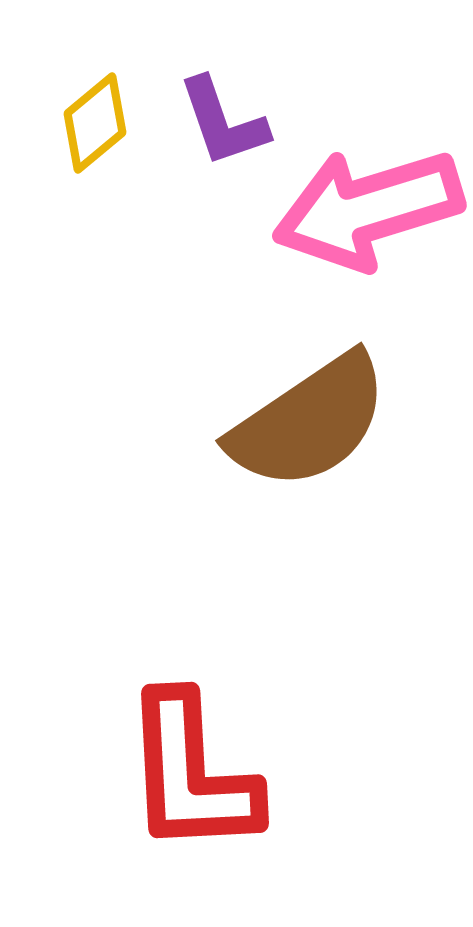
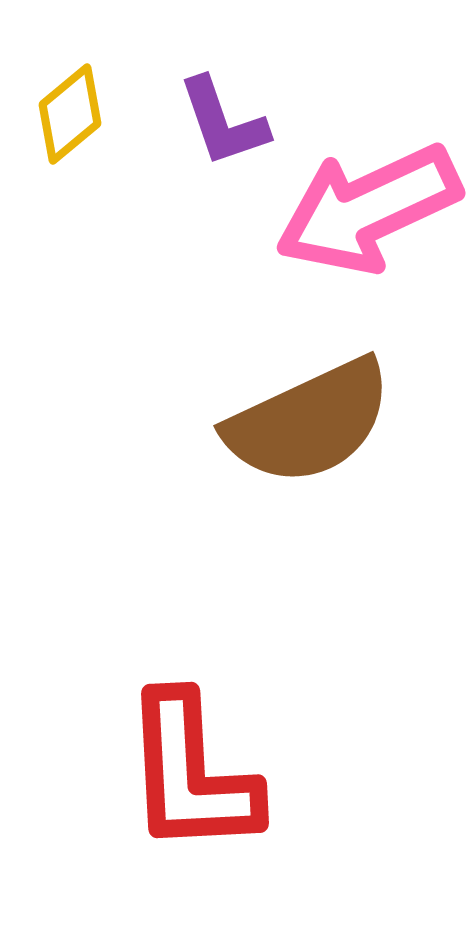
yellow diamond: moved 25 px left, 9 px up
pink arrow: rotated 8 degrees counterclockwise
brown semicircle: rotated 9 degrees clockwise
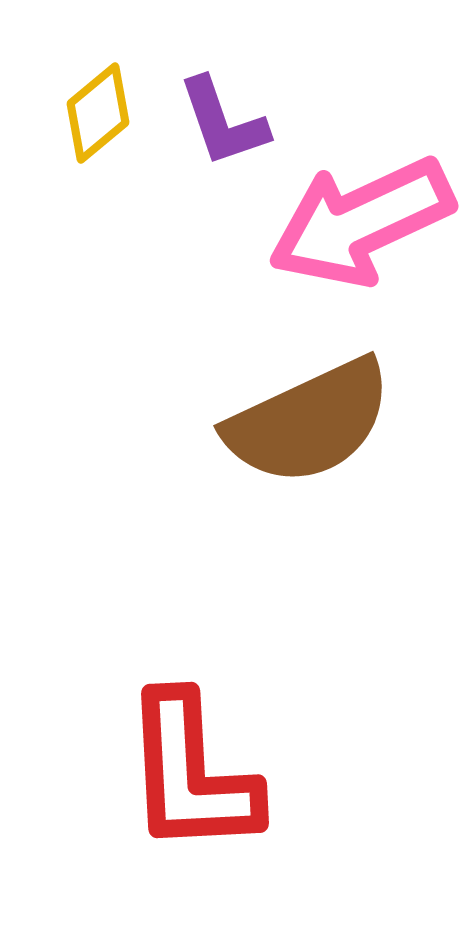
yellow diamond: moved 28 px right, 1 px up
pink arrow: moved 7 px left, 13 px down
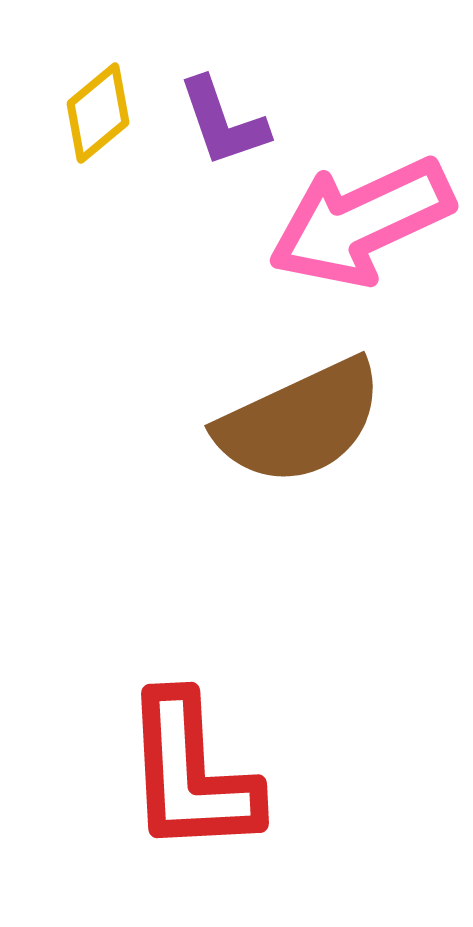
brown semicircle: moved 9 px left
